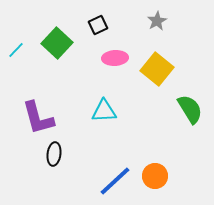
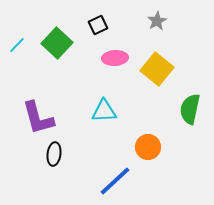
cyan line: moved 1 px right, 5 px up
green semicircle: rotated 136 degrees counterclockwise
orange circle: moved 7 px left, 29 px up
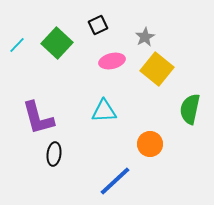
gray star: moved 12 px left, 16 px down
pink ellipse: moved 3 px left, 3 px down; rotated 10 degrees counterclockwise
orange circle: moved 2 px right, 3 px up
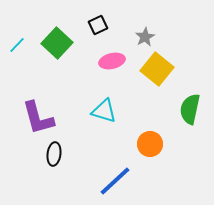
cyan triangle: rotated 20 degrees clockwise
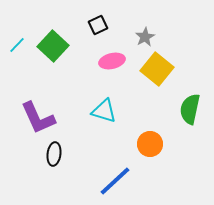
green square: moved 4 px left, 3 px down
purple L-shape: rotated 9 degrees counterclockwise
